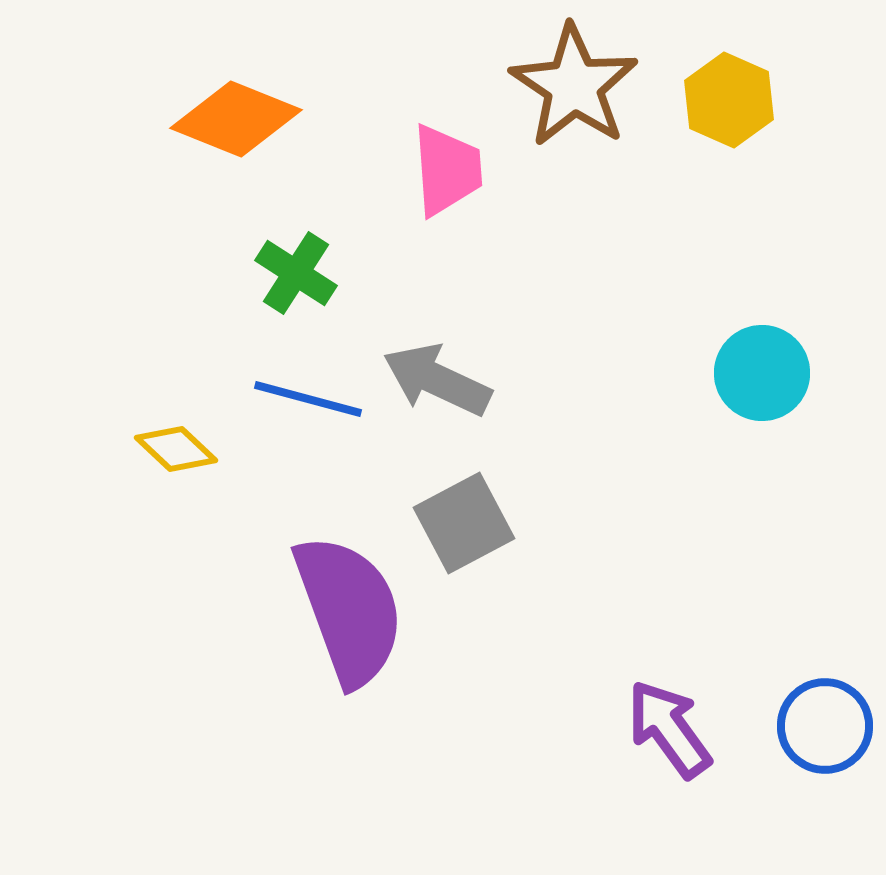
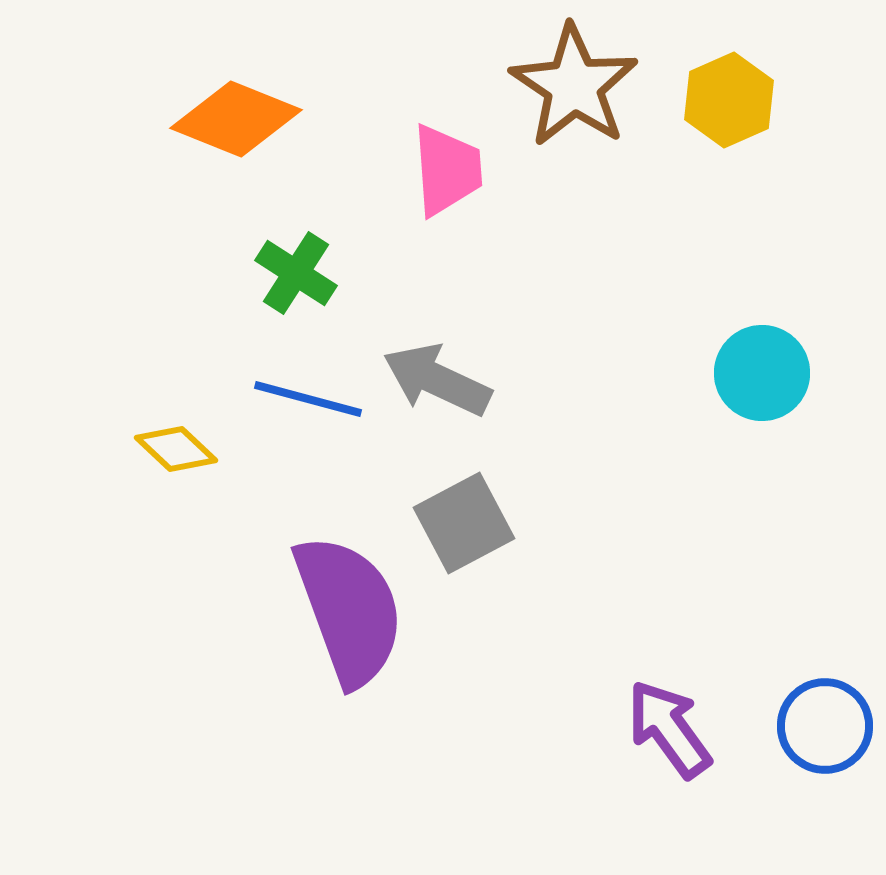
yellow hexagon: rotated 12 degrees clockwise
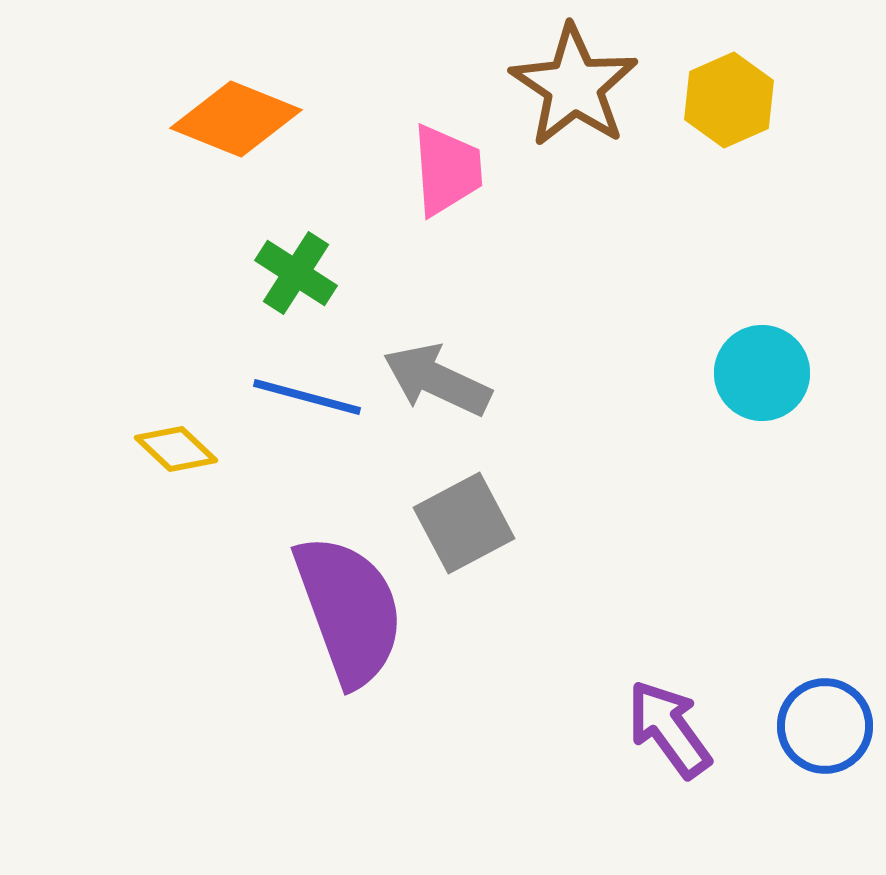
blue line: moved 1 px left, 2 px up
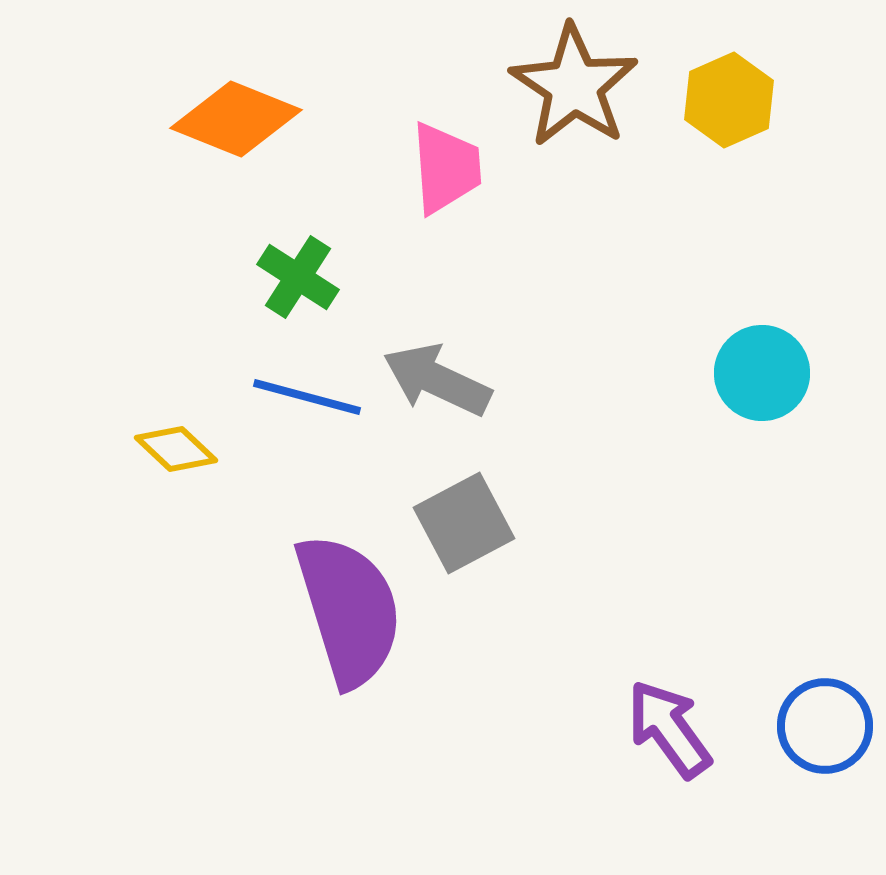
pink trapezoid: moved 1 px left, 2 px up
green cross: moved 2 px right, 4 px down
purple semicircle: rotated 3 degrees clockwise
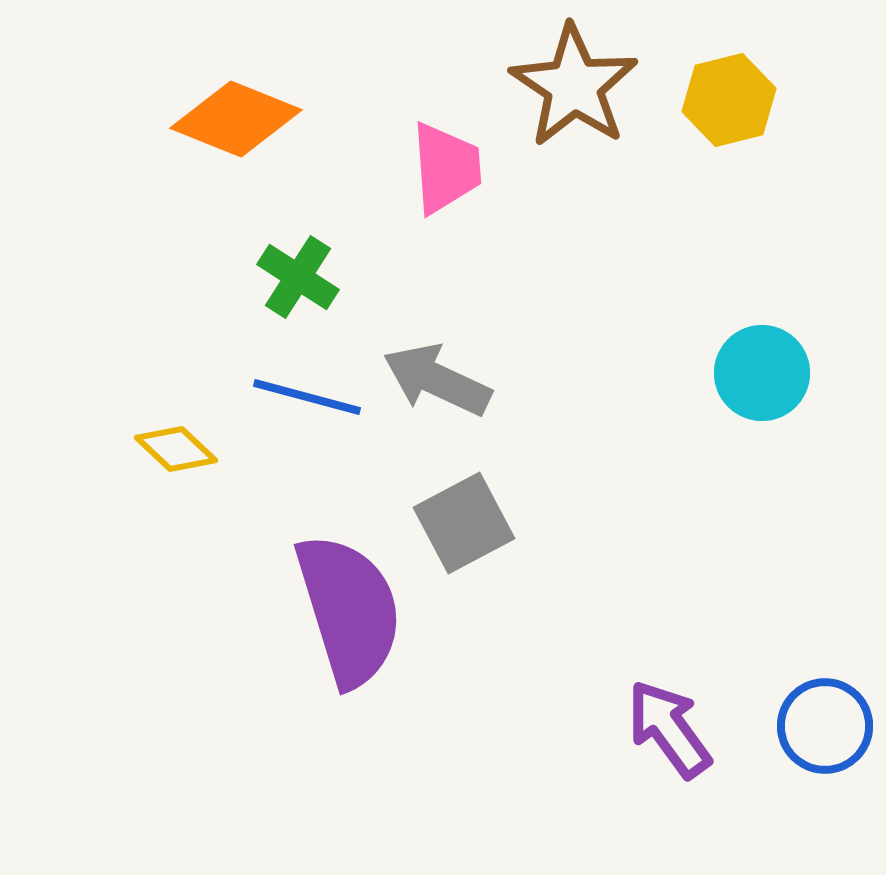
yellow hexagon: rotated 10 degrees clockwise
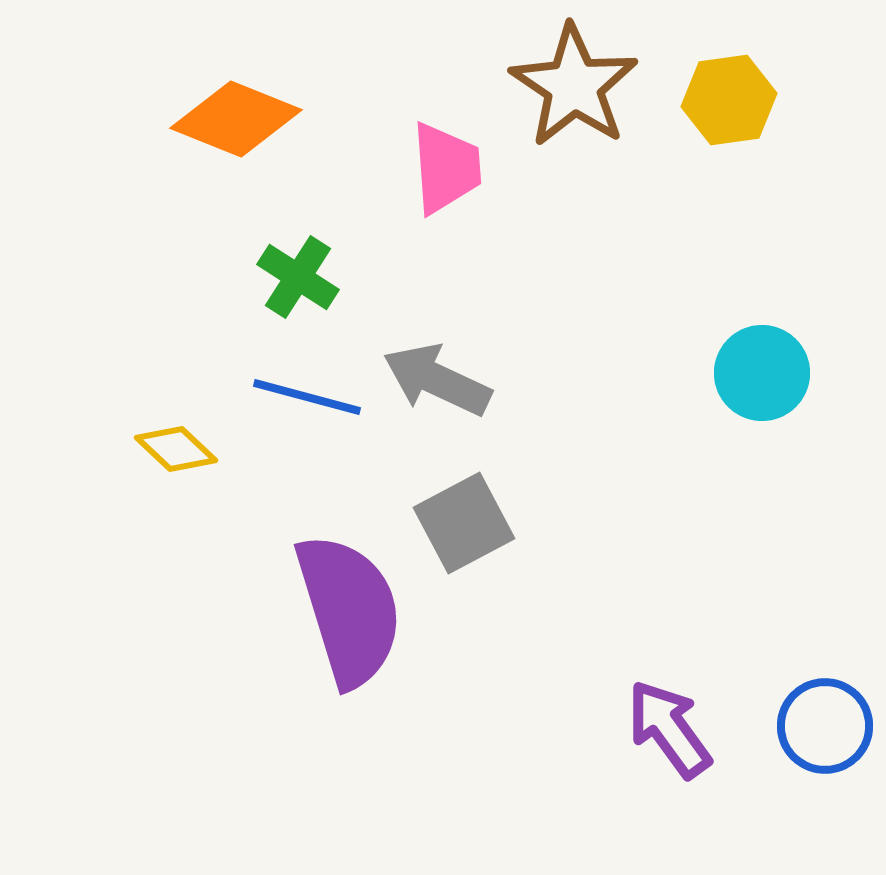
yellow hexagon: rotated 6 degrees clockwise
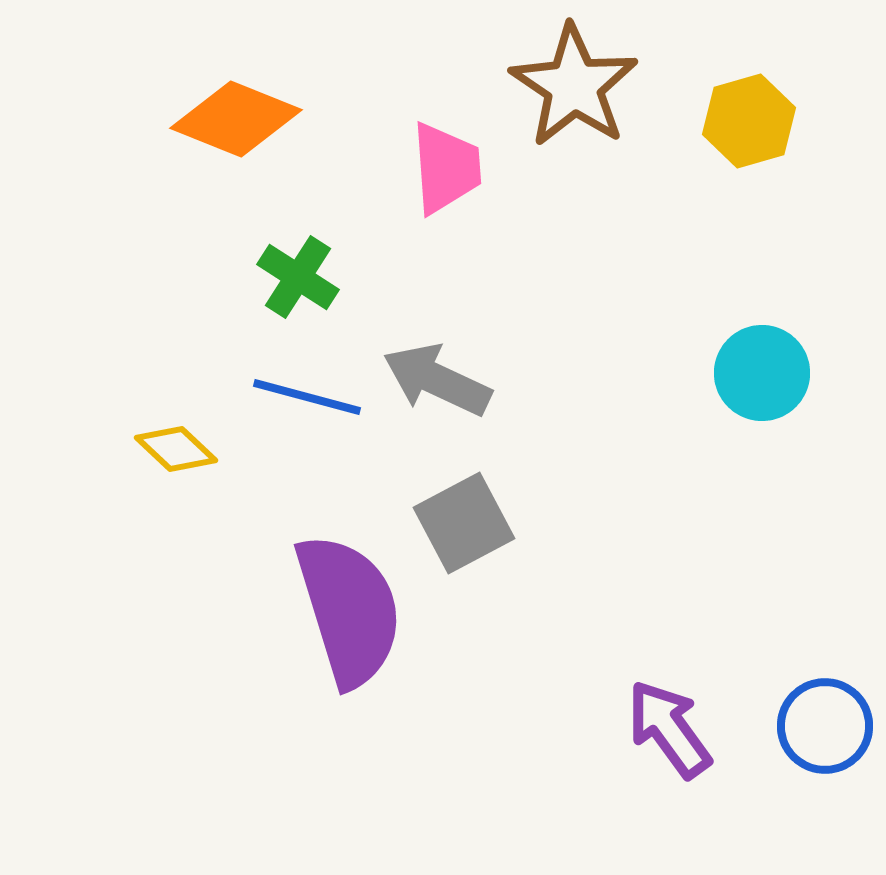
yellow hexagon: moved 20 px right, 21 px down; rotated 8 degrees counterclockwise
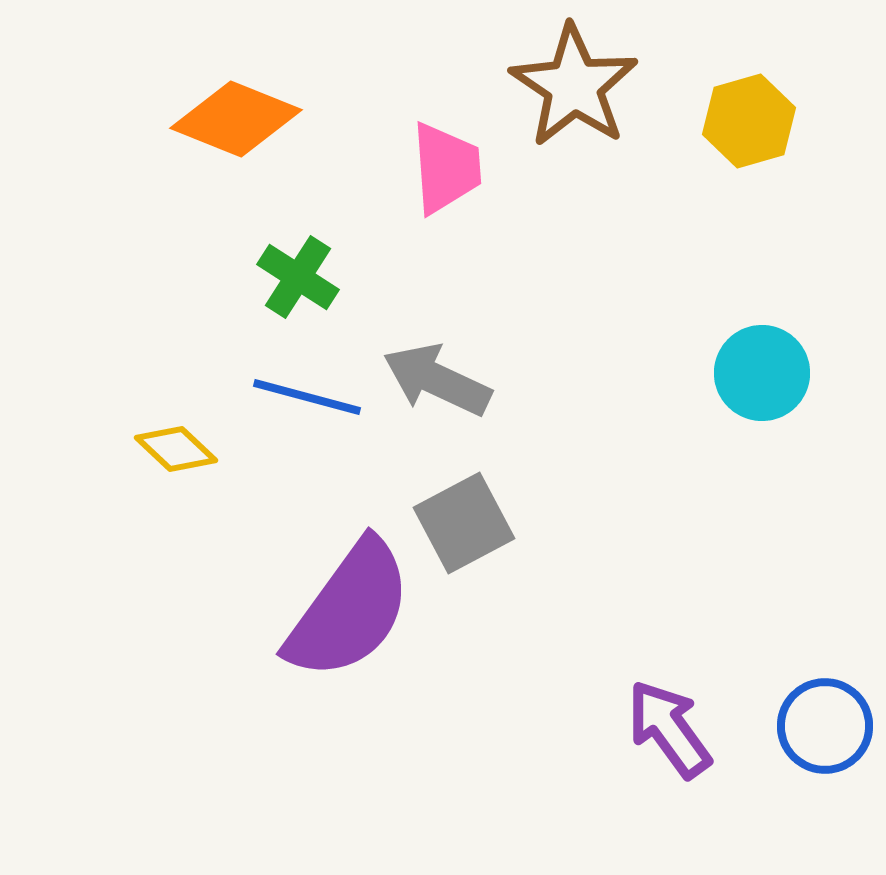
purple semicircle: rotated 53 degrees clockwise
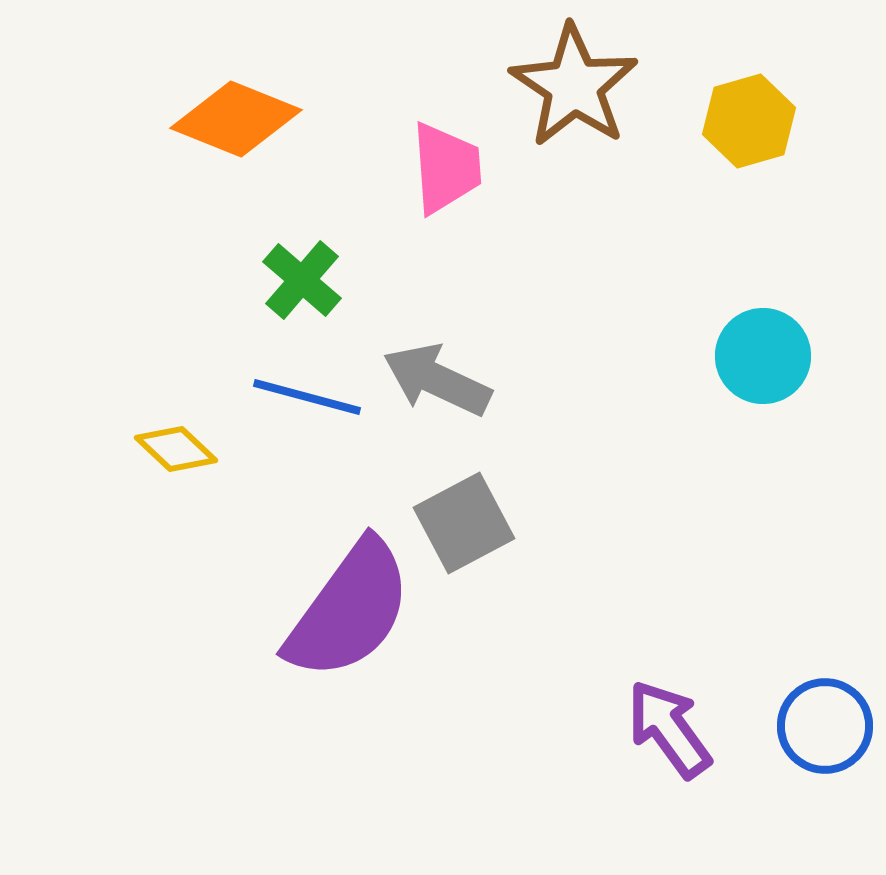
green cross: moved 4 px right, 3 px down; rotated 8 degrees clockwise
cyan circle: moved 1 px right, 17 px up
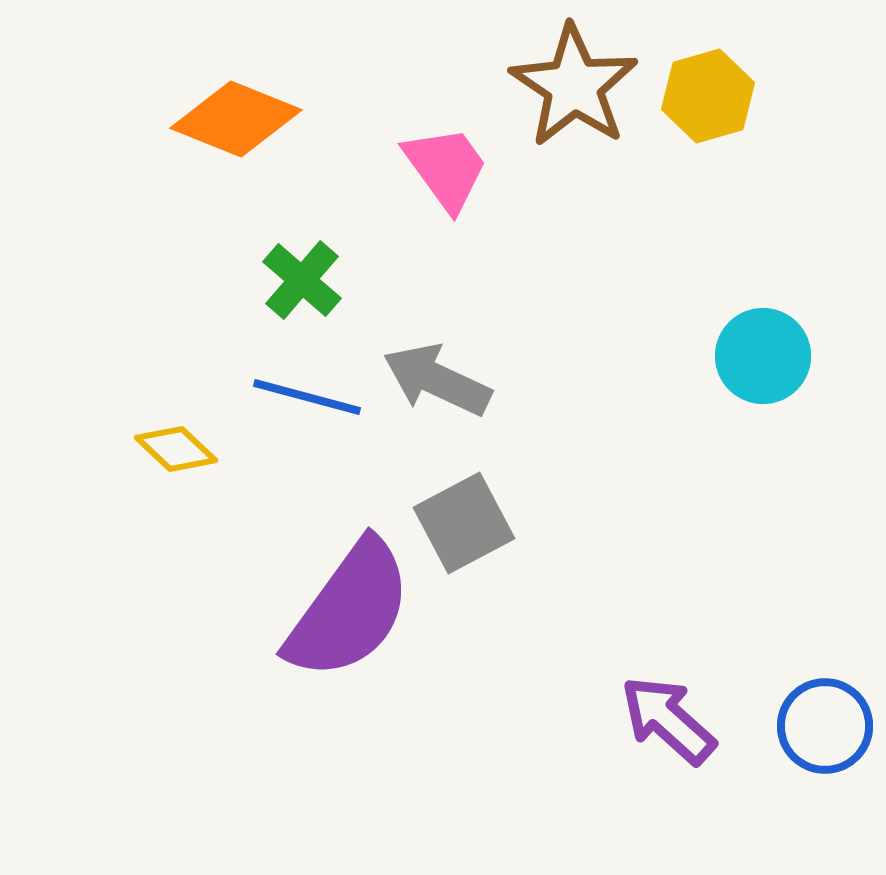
yellow hexagon: moved 41 px left, 25 px up
pink trapezoid: rotated 32 degrees counterclockwise
purple arrow: moved 1 px left, 9 px up; rotated 12 degrees counterclockwise
